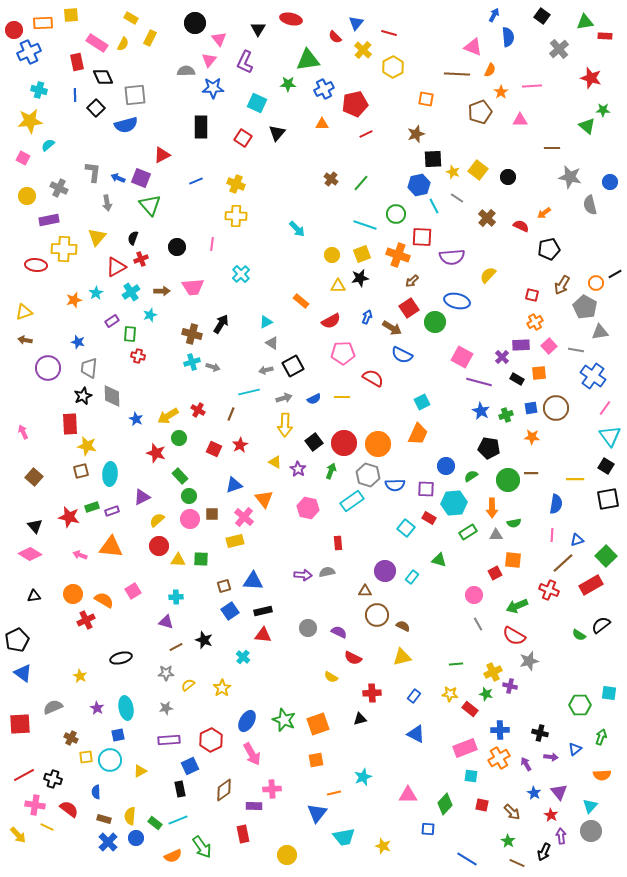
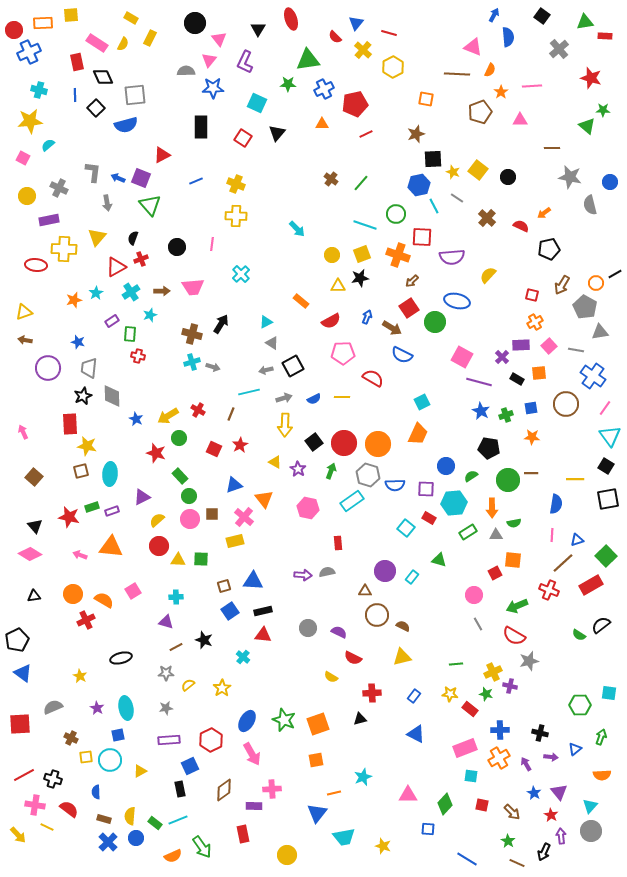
red ellipse at (291, 19): rotated 60 degrees clockwise
brown circle at (556, 408): moved 10 px right, 4 px up
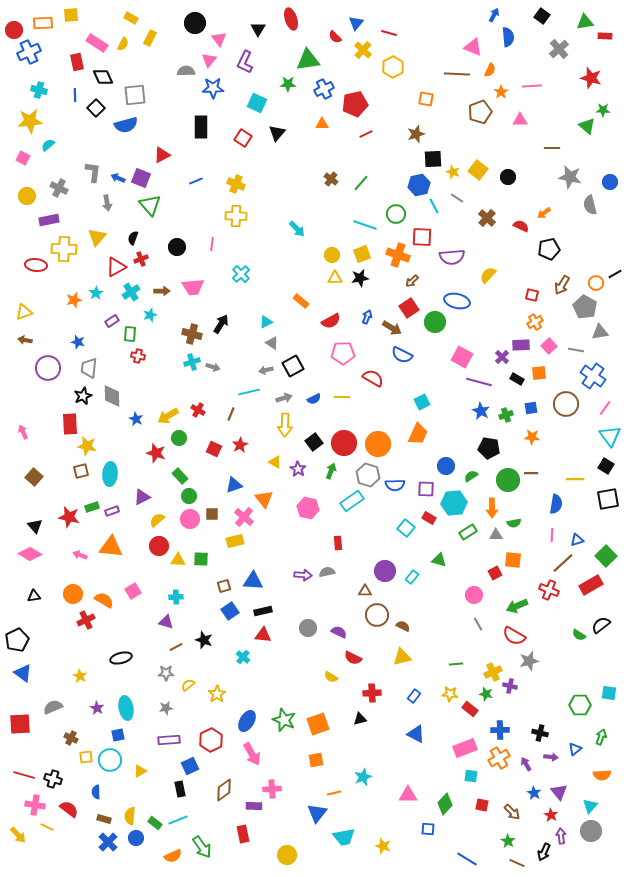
yellow triangle at (338, 286): moved 3 px left, 8 px up
yellow star at (222, 688): moved 5 px left, 6 px down
red line at (24, 775): rotated 45 degrees clockwise
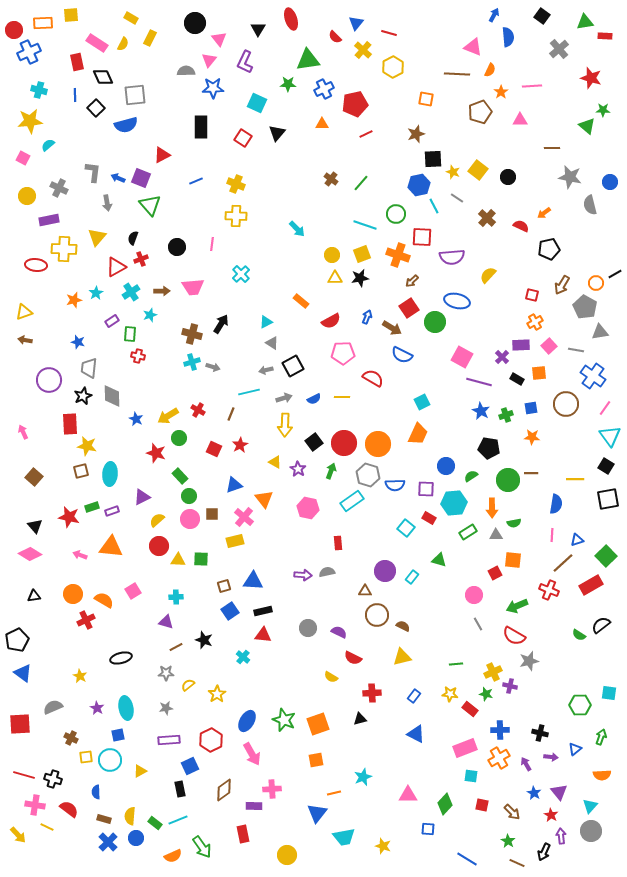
purple circle at (48, 368): moved 1 px right, 12 px down
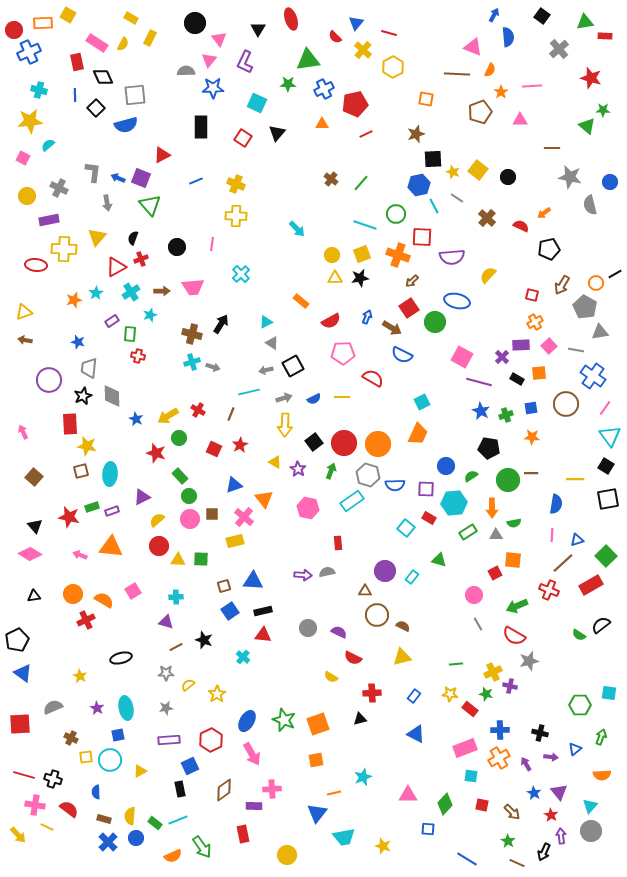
yellow square at (71, 15): moved 3 px left; rotated 35 degrees clockwise
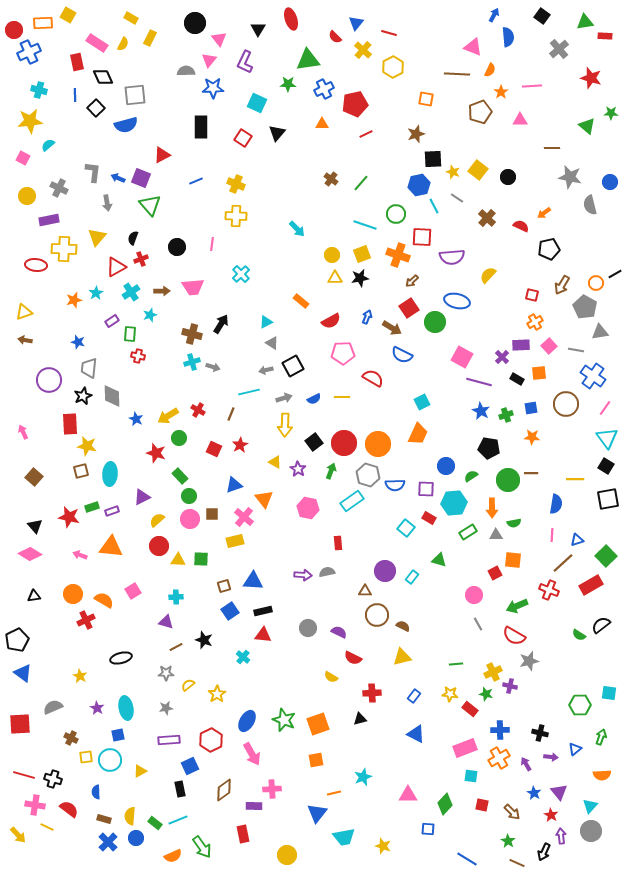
green star at (603, 110): moved 8 px right, 3 px down
cyan triangle at (610, 436): moved 3 px left, 2 px down
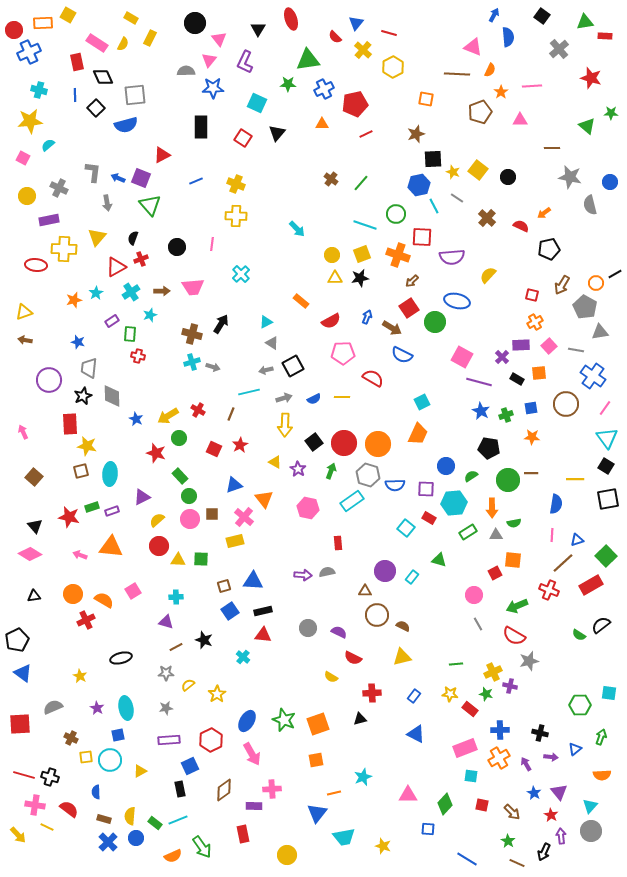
black cross at (53, 779): moved 3 px left, 2 px up
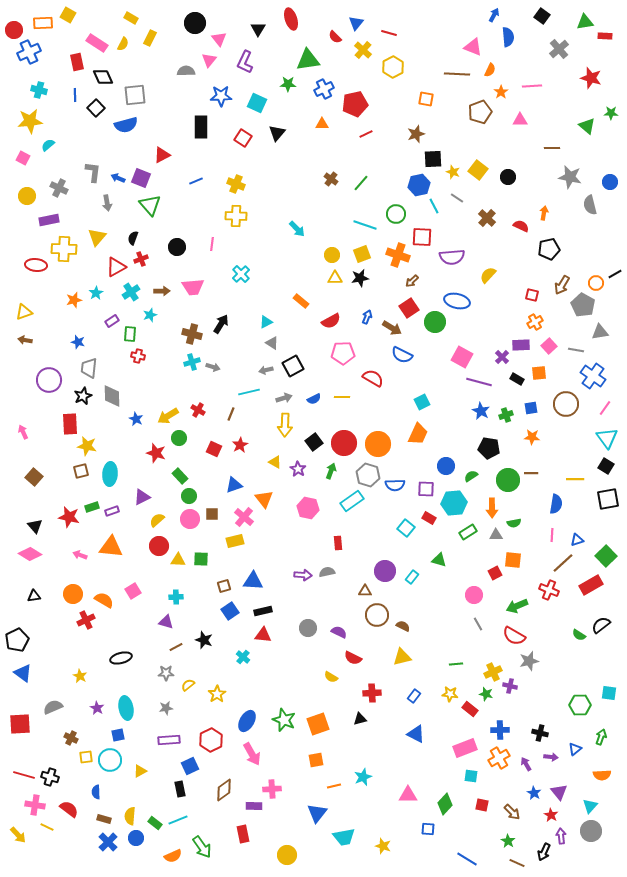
blue star at (213, 88): moved 8 px right, 8 px down
orange arrow at (544, 213): rotated 136 degrees clockwise
gray pentagon at (585, 307): moved 2 px left, 2 px up
orange line at (334, 793): moved 7 px up
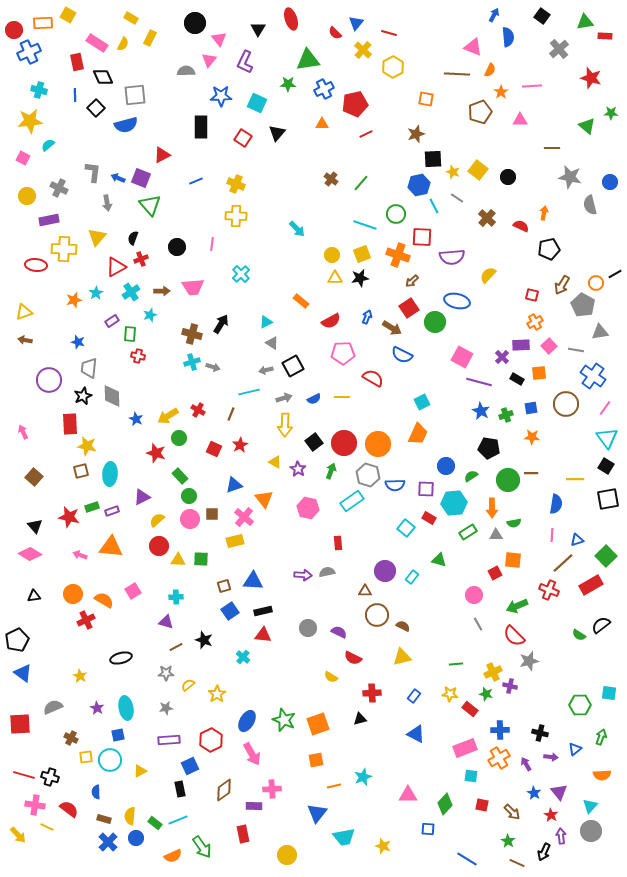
red semicircle at (335, 37): moved 4 px up
red semicircle at (514, 636): rotated 15 degrees clockwise
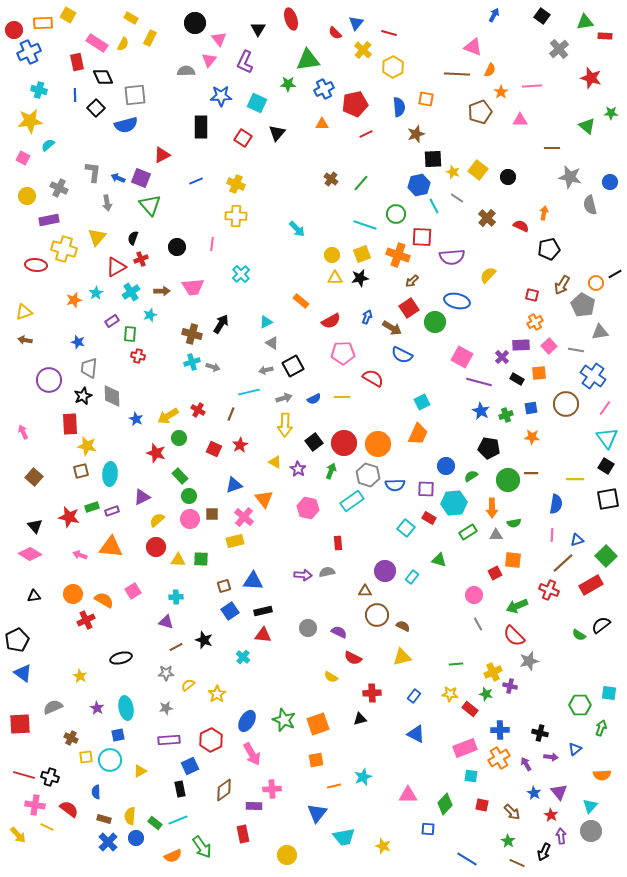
blue semicircle at (508, 37): moved 109 px left, 70 px down
yellow cross at (64, 249): rotated 15 degrees clockwise
red circle at (159, 546): moved 3 px left, 1 px down
green arrow at (601, 737): moved 9 px up
